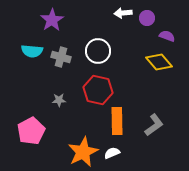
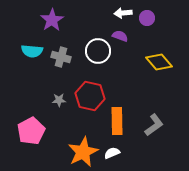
purple semicircle: moved 47 px left
red hexagon: moved 8 px left, 6 px down
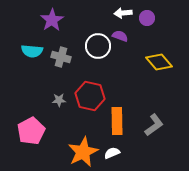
white circle: moved 5 px up
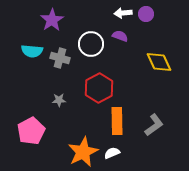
purple circle: moved 1 px left, 4 px up
white circle: moved 7 px left, 2 px up
gray cross: moved 1 px left, 1 px down
yellow diamond: rotated 16 degrees clockwise
red hexagon: moved 9 px right, 8 px up; rotated 20 degrees clockwise
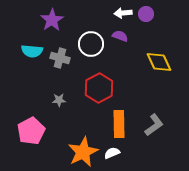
orange rectangle: moved 2 px right, 3 px down
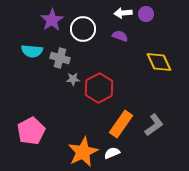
white circle: moved 8 px left, 15 px up
gray star: moved 14 px right, 21 px up
orange rectangle: moved 2 px right; rotated 36 degrees clockwise
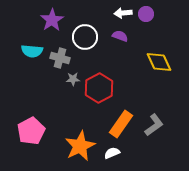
white circle: moved 2 px right, 8 px down
orange star: moved 3 px left, 6 px up
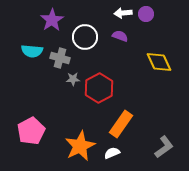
gray L-shape: moved 10 px right, 22 px down
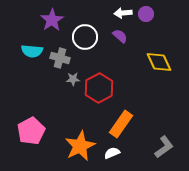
purple semicircle: rotated 21 degrees clockwise
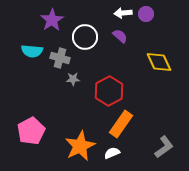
red hexagon: moved 10 px right, 3 px down
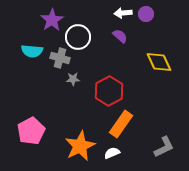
white circle: moved 7 px left
gray L-shape: rotated 10 degrees clockwise
